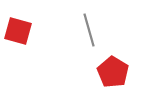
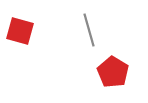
red square: moved 2 px right
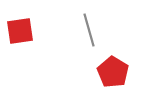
red square: rotated 24 degrees counterclockwise
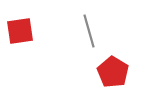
gray line: moved 1 px down
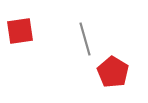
gray line: moved 4 px left, 8 px down
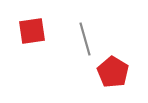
red square: moved 12 px right
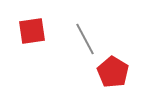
gray line: rotated 12 degrees counterclockwise
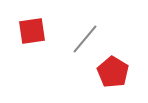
gray line: rotated 68 degrees clockwise
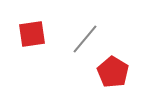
red square: moved 3 px down
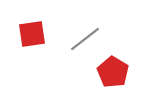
gray line: rotated 12 degrees clockwise
